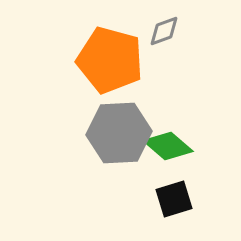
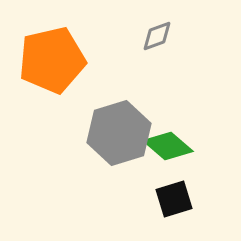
gray diamond: moved 7 px left, 5 px down
orange pentagon: moved 58 px left; rotated 28 degrees counterclockwise
gray hexagon: rotated 14 degrees counterclockwise
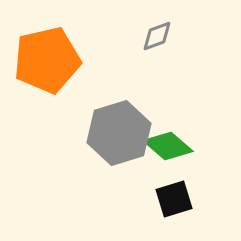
orange pentagon: moved 5 px left
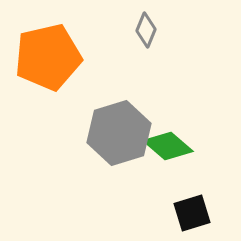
gray diamond: moved 11 px left, 6 px up; rotated 48 degrees counterclockwise
orange pentagon: moved 1 px right, 3 px up
black square: moved 18 px right, 14 px down
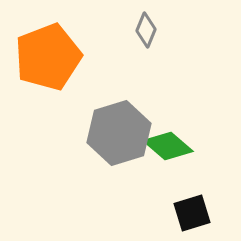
orange pentagon: rotated 8 degrees counterclockwise
